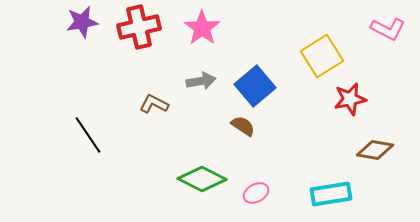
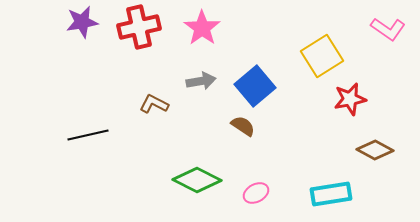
pink L-shape: rotated 8 degrees clockwise
black line: rotated 69 degrees counterclockwise
brown diamond: rotated 18 degrees clockwise
green diamond: moved 5 px left, 1 px down
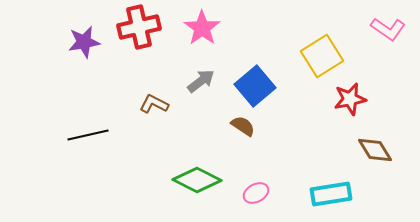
purple star: moved 2 px right, 20 px down
gray arrow: rotated 28 degrees counterclockwise
brown diamond: rotated 30 degrees clockwise
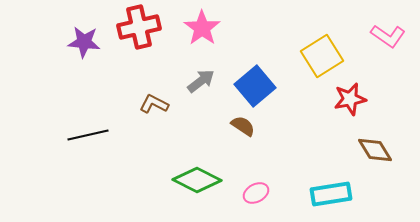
pink L-shape: moved 7 px down
purple star: rotated 16 degrees clockwise
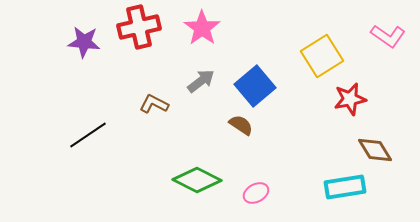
brown semicircle: moved 2 px left, 1 px up
black line: rotated 21 degrees counterclockwise
cyan rectangle: moved 14 px right, 7 px up
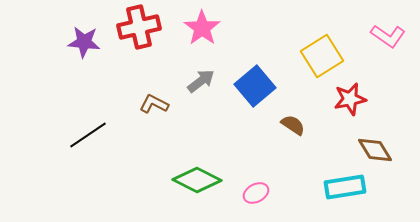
brown semicircle: moved 52 px right
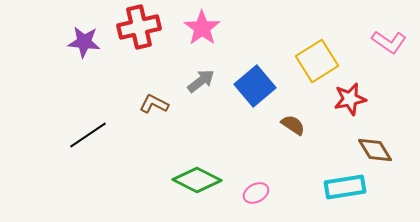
pink L-shape: moved 1 px right, 6 px down
yellow square: moved 5 px left, 5 px down
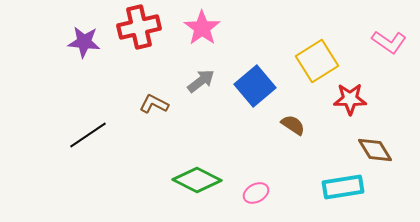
red star: rotated 12 degrees clockwise
cyan rectangle: moved 2 px left
